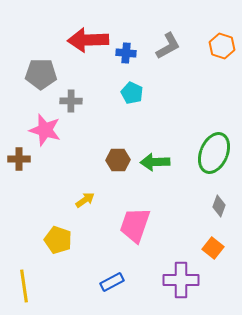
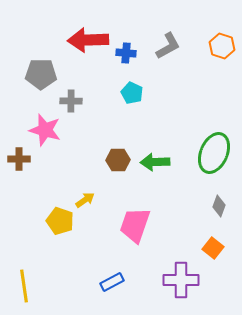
yellow pentagon: moved 2 px right, 19 px up
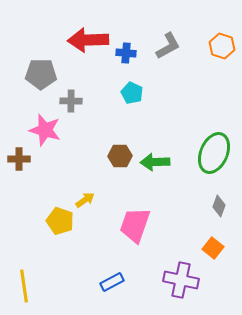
brown hexagon: moved 2 px right, 4 px up
purple cross: rotated 12 degrees clockwise
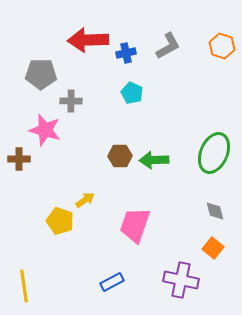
blue cross: rotated 18 degrees counterclockwise
green arrow: moved 1 px left, 2 px up
gray diamond: moved 4 px left, 5 px down; rotated 35 degrees counterclockwise
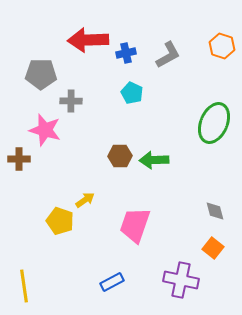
gray L-shape: moved 9 px down
green ellipse: moved 30 px up
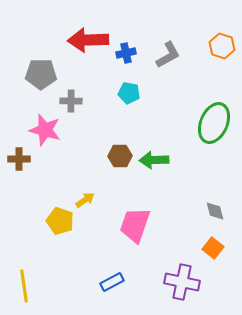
cyan pentagon: moved 3 px left; rotated 15 degrees counterclockwise
purple cross: moved 1 px right, 2 px down
